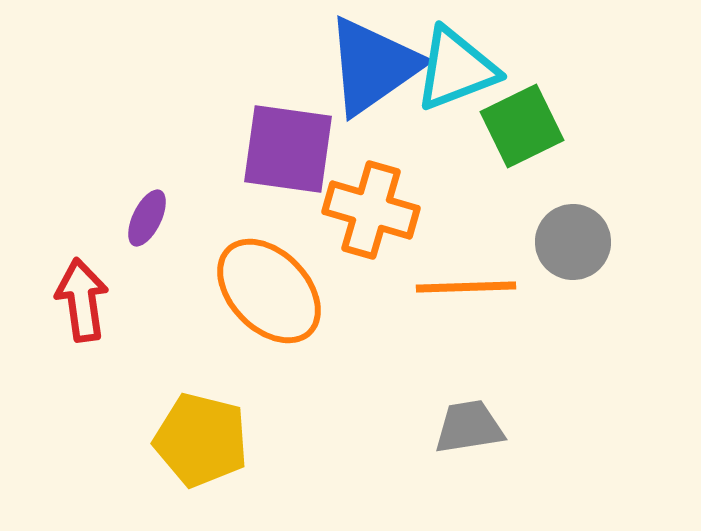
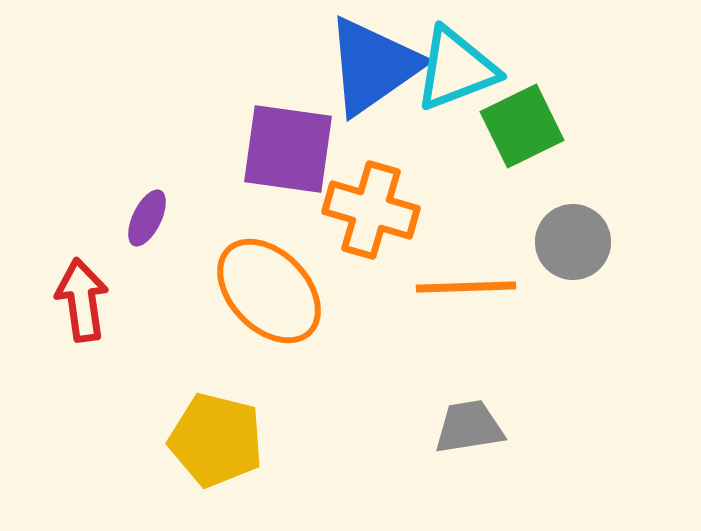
yellow pentagon: moved 15 px right
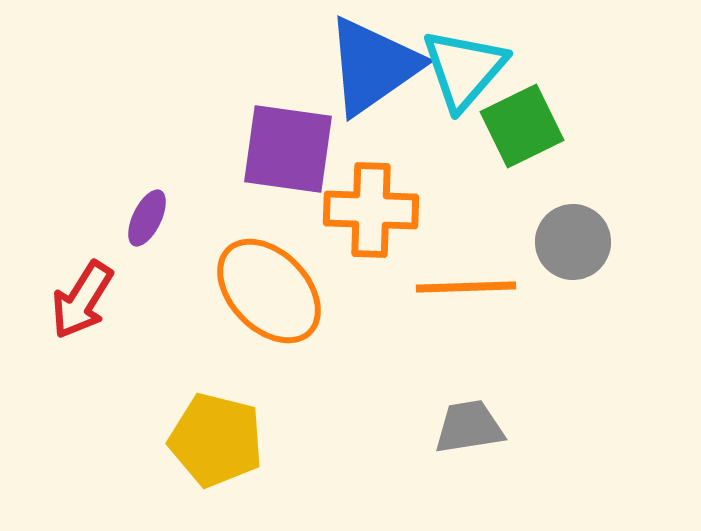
cyan triangle: moved 8 px right; rotated 28 degrees counterclockwise
orange cross: rotated 14 degrees counterclockwise
red arrow: rotated 140 degrees counterclockwise
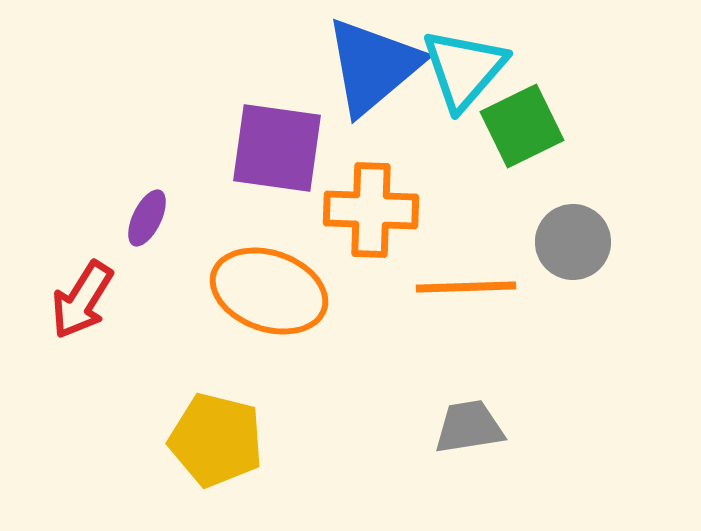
blue triangle: rotated 5 degrees counterclockwise
purple square: moved 11 px left, 1 px up
orange ellipse: rotated 27 degrees counterclockwise
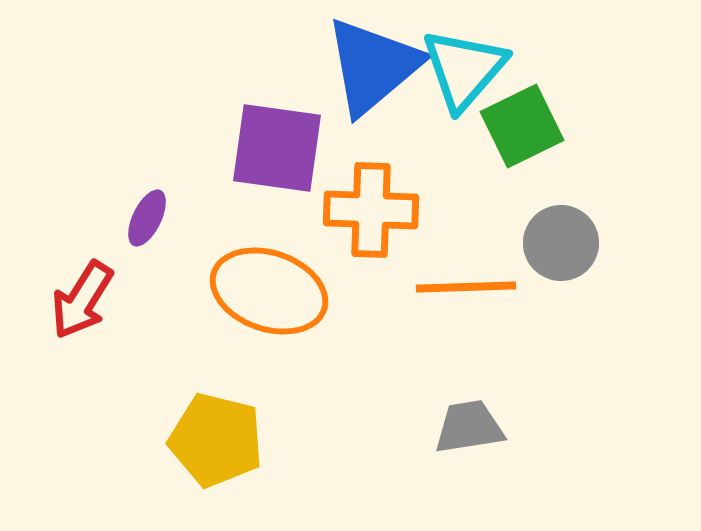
gray circle: moved 12 px left, 1 px down
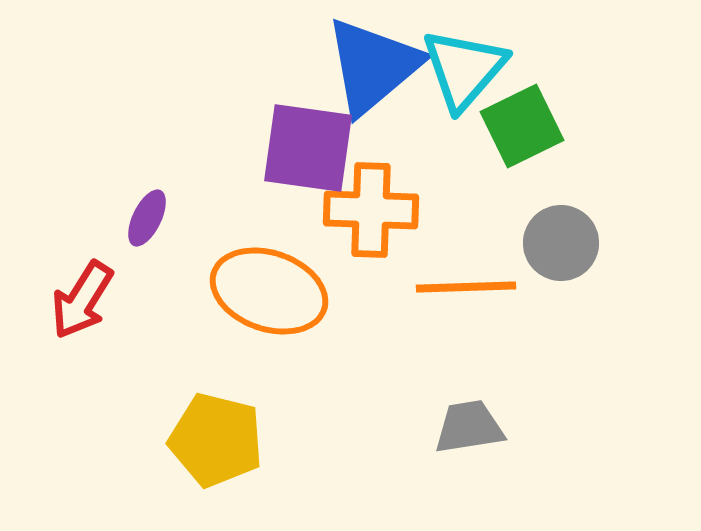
purple square: moved 31 px right
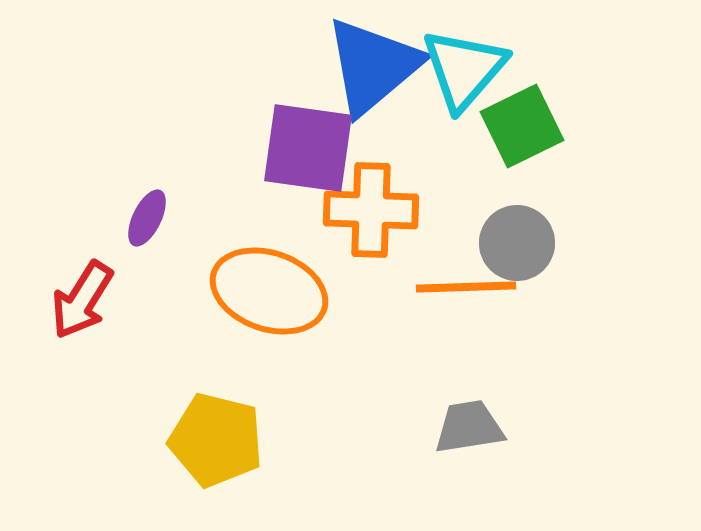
gray circle: moved 44 px left
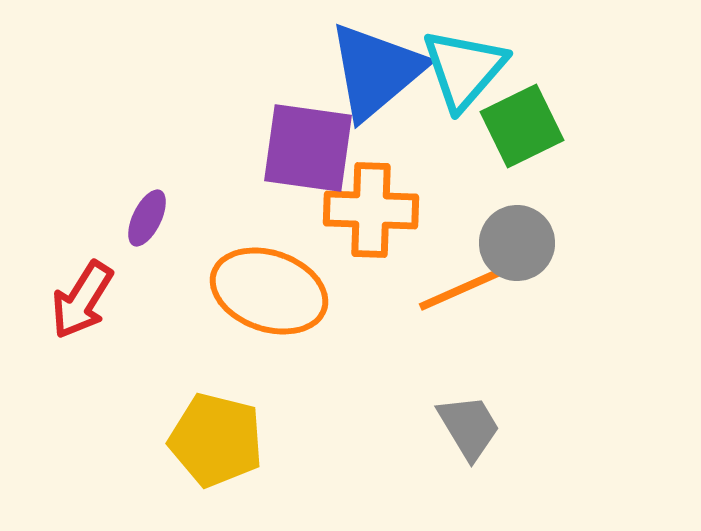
blue triangle: moved 3 px right, 5 px down
orange line: rotated 22 degrees counterclockwise
gray trapezoid: rotated 68 degrees clockwise
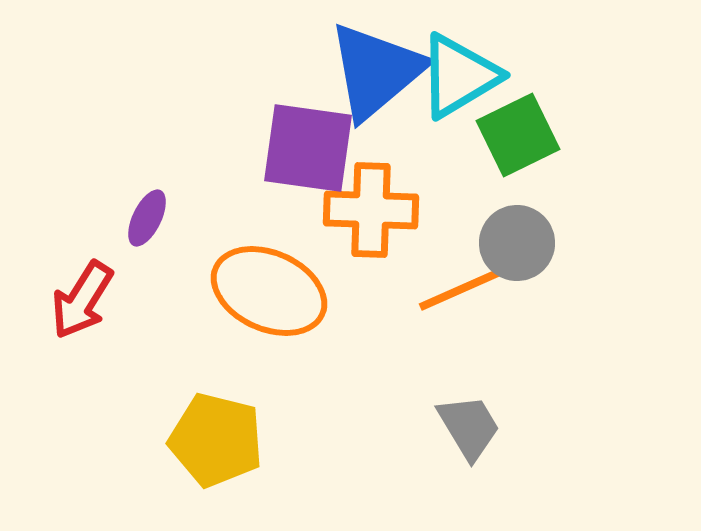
cyan triangle: moved 5 px left, 7 px down; rotated 18 degrees clockwise
green square: moved 4 px left, 9 px down
orange ellipse: rotated 5 degrees clockwise
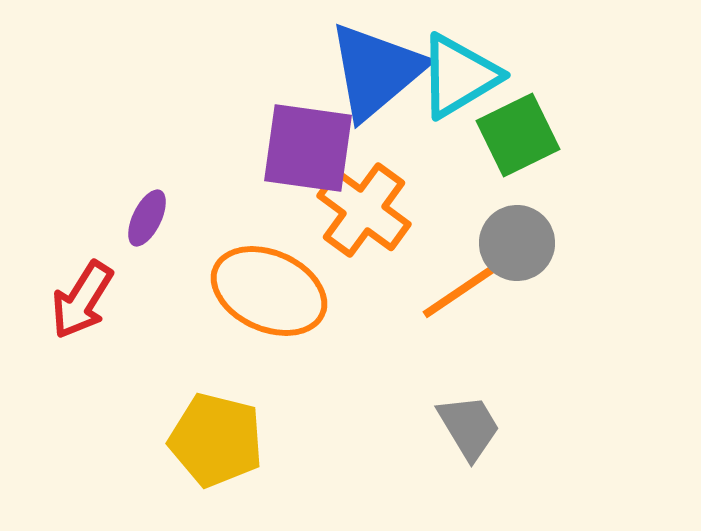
orange cross: moved 7 px left; rotated 34 degrees clockwise
orange line: rotated 10 degrees counterclockwise
